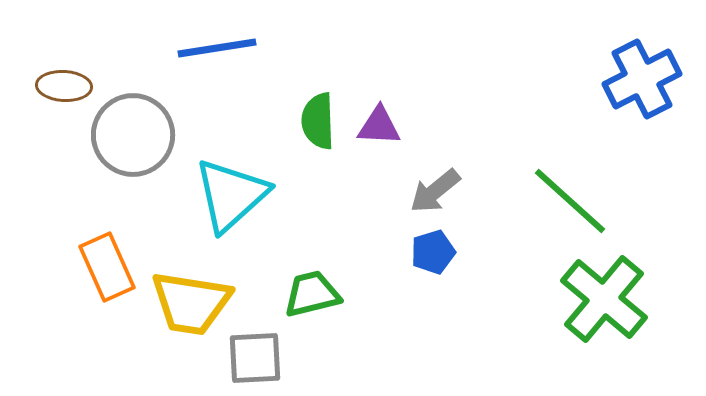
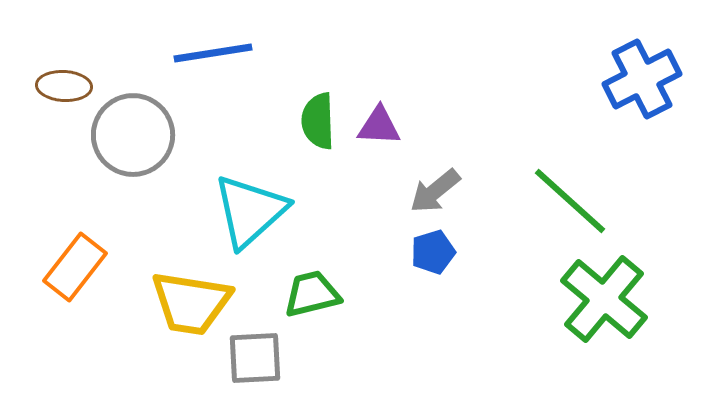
blue line: moved 4 px left, 5 px down
cyan triangle: moved 19 px right, 16 px down
orange rectangle: moved 32 px left; rotated 62 degrees clockwise
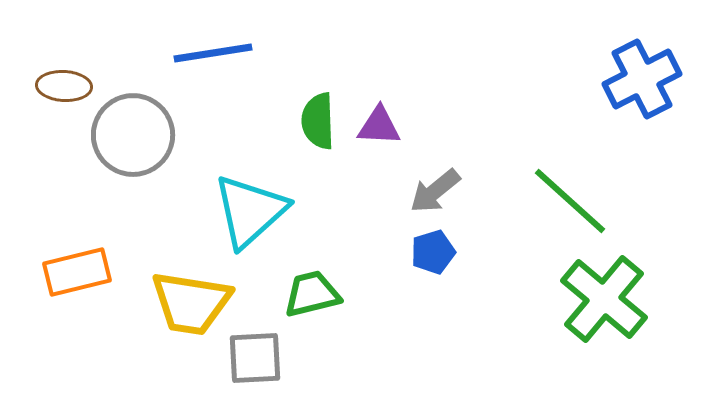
orange rectangle: moved 2 px right, 5 px down; rotated 38 degrees clockwise
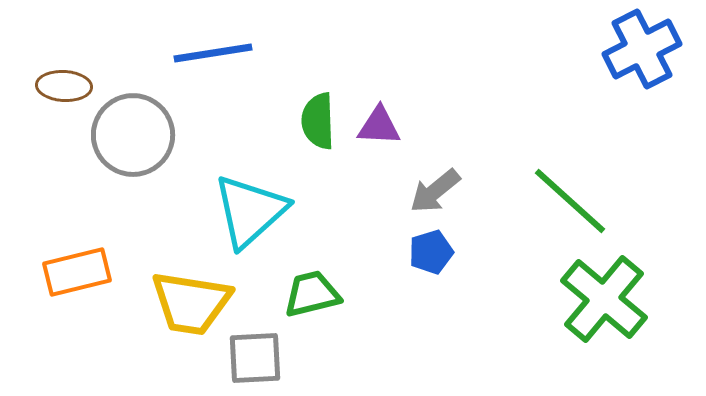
blue cross: moved 30 px up
blue pentagon: moved 2 px left
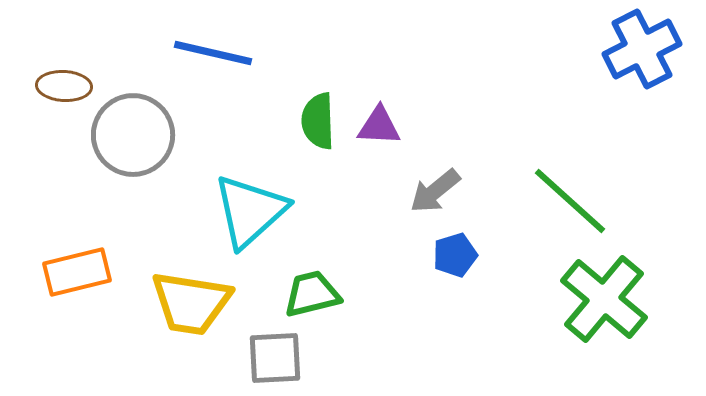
blue line: rotated 22 degrees clockwise
blue pentagon: moved 24 px right, 3 px down
gray square: moved 20 px right
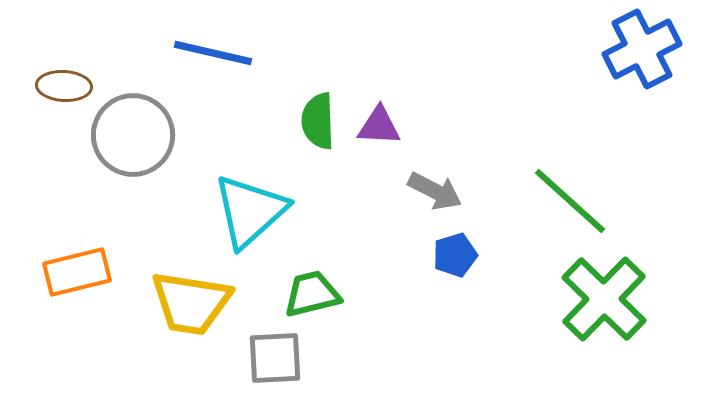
gray arrow: rotated 114 degrees counterclockwise
green cross: rotated 4 degrees clockwise
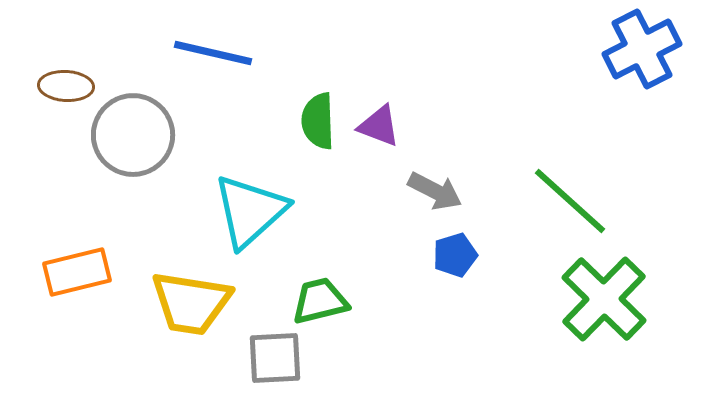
brown ellipse: moved 2 px right
purple triangle: rotated 18 degrees clockwise
green trapezoid: moved 8 px right, 7 px down
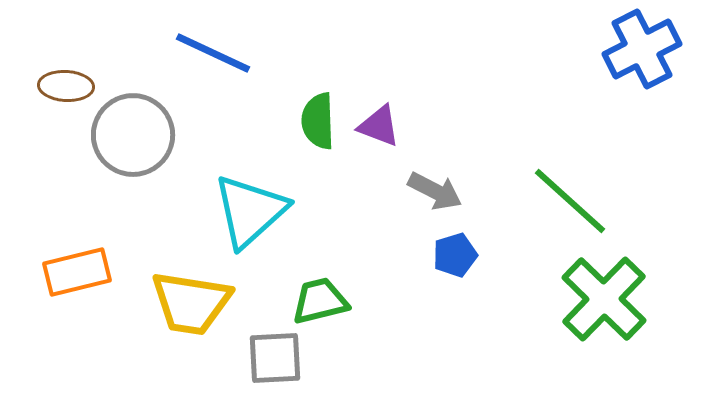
blue line: rotated 12 degrees clockwise
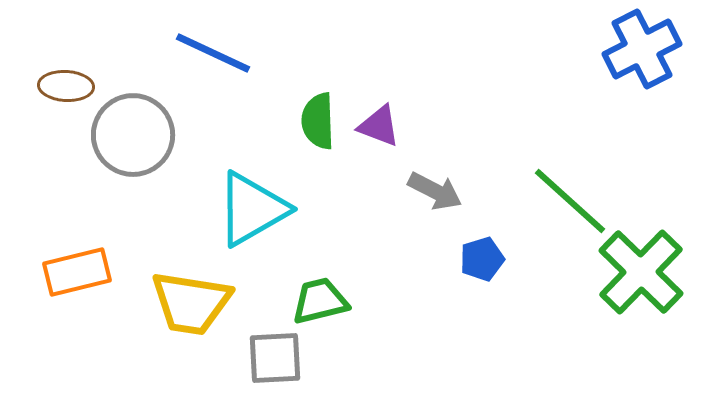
cyan triangle: moved 2 px right, 2 px up; rotated 12 degrees clockwise
blue pentagon: moved 27 px right, 4 px down
green cross: moved 37 px right, 27 px up
